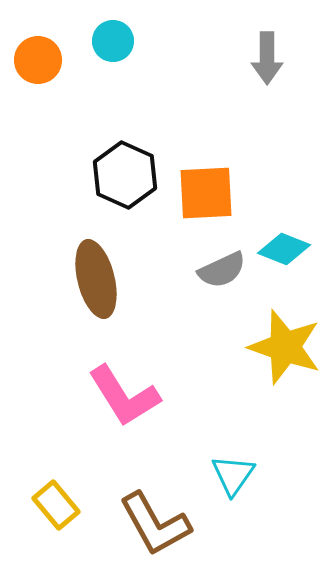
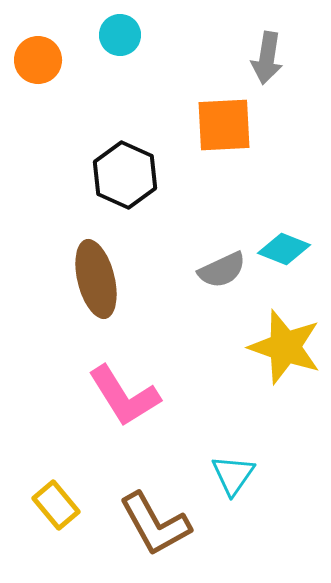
cyan circle: moved 7 px right, 6 px up
gray arrow: rotated 9 degrees clockwise
orange square: moved 18 px right, 68 px up
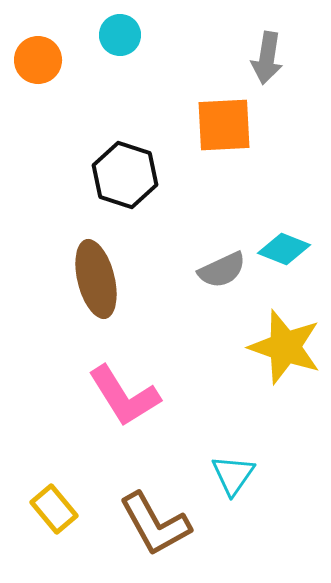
black hexagon: rotated 6 degrees counterclockwise
yellow rectangle: moved 2 px left, 4 px down
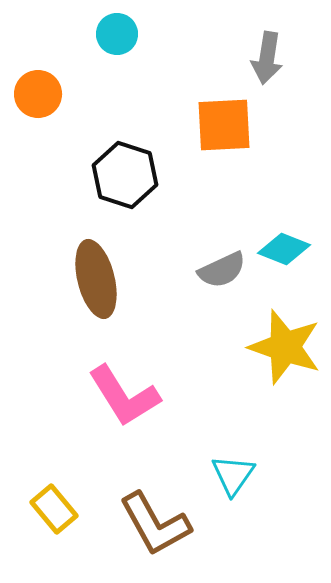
cyan circle: moved 3 px left, 1 px up
orange circle: moved 34 px down
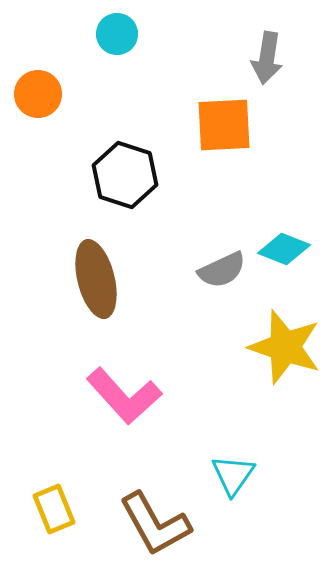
pink L-shape: rotated 10 degrees counterclockwise
yellow rectangle: rotated 18 degrees clockwise
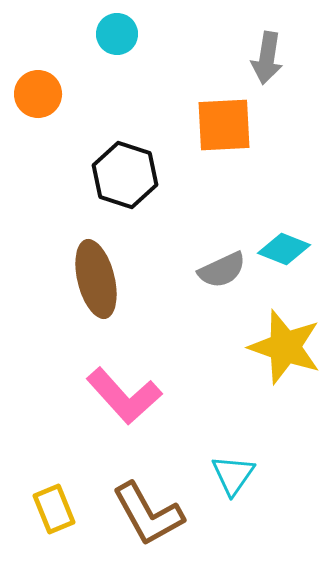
brown L-shape: moved 7 px left, 10 px up
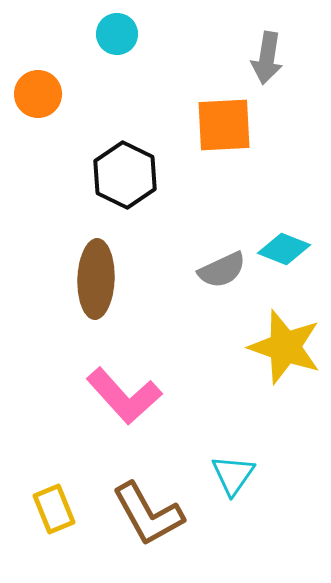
black hexagon: rotated 8 degrees clockwise
brown ellipse: rotated 16 degrees clockwise
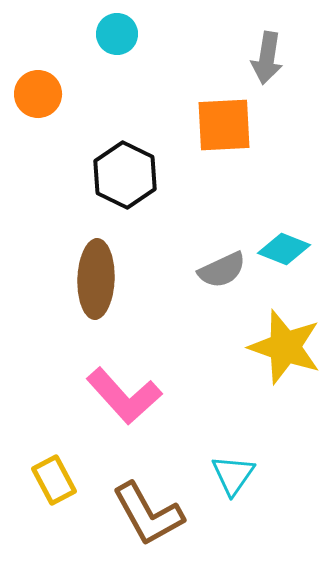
yellow rectangle: moved 29 px up; rotated 6 degrees counterclockwise
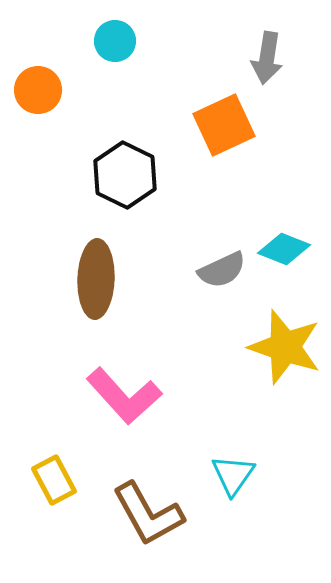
cyan circle: moved 2 px left, 7 px down
orange circle: moved 4 px up
orange square: rotated 22 degrees counterclockwise
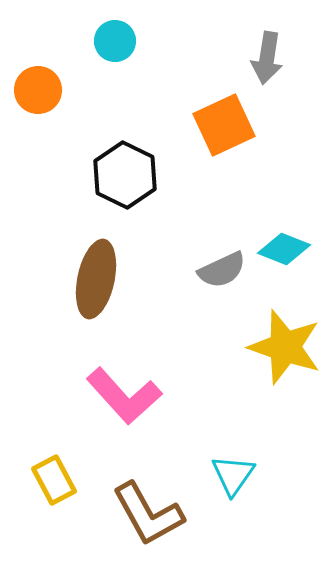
brown ellipse: rotated 10 degrees clockwise
